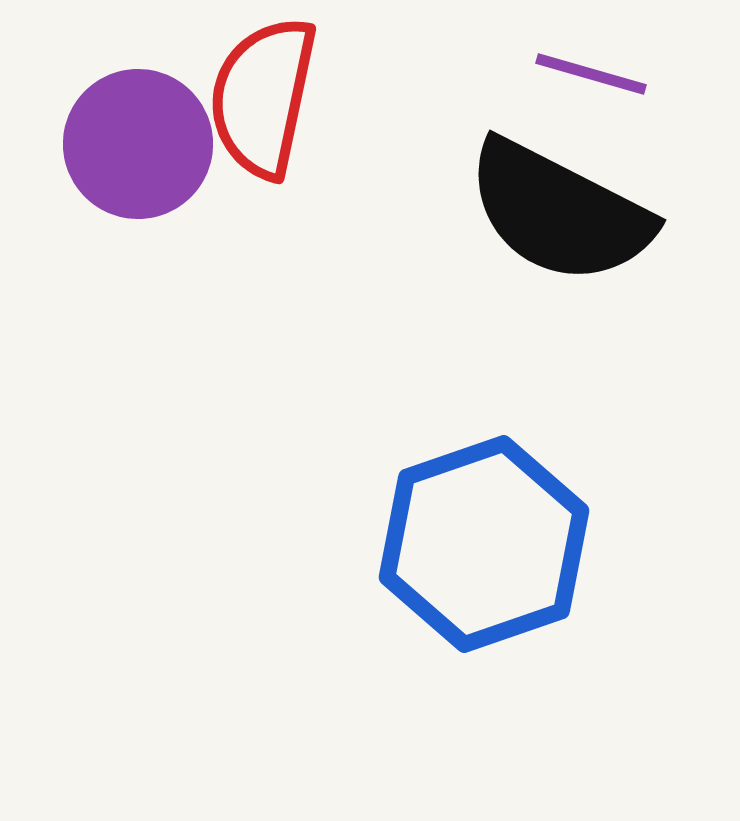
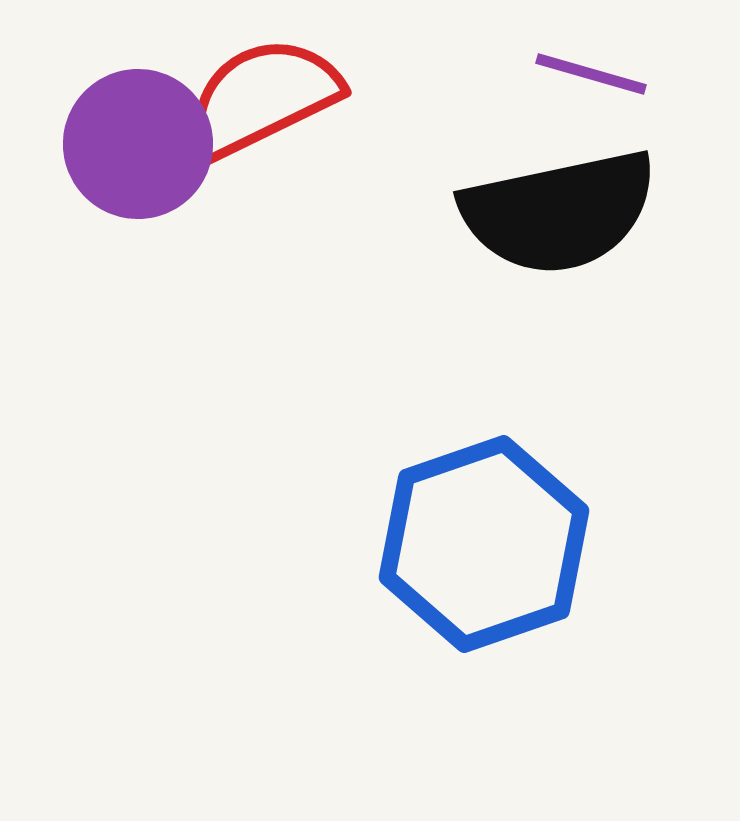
red semicircle: rotated 52 degrees clockwise
black semicircle: rotated 39 degrees counterclockwise
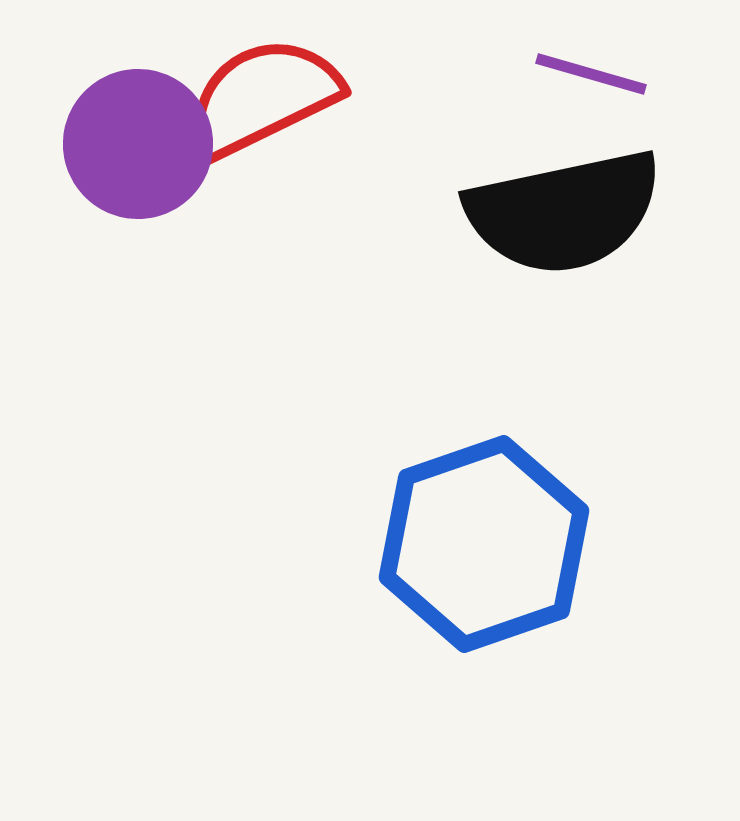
black semicircle: moved 5 px right
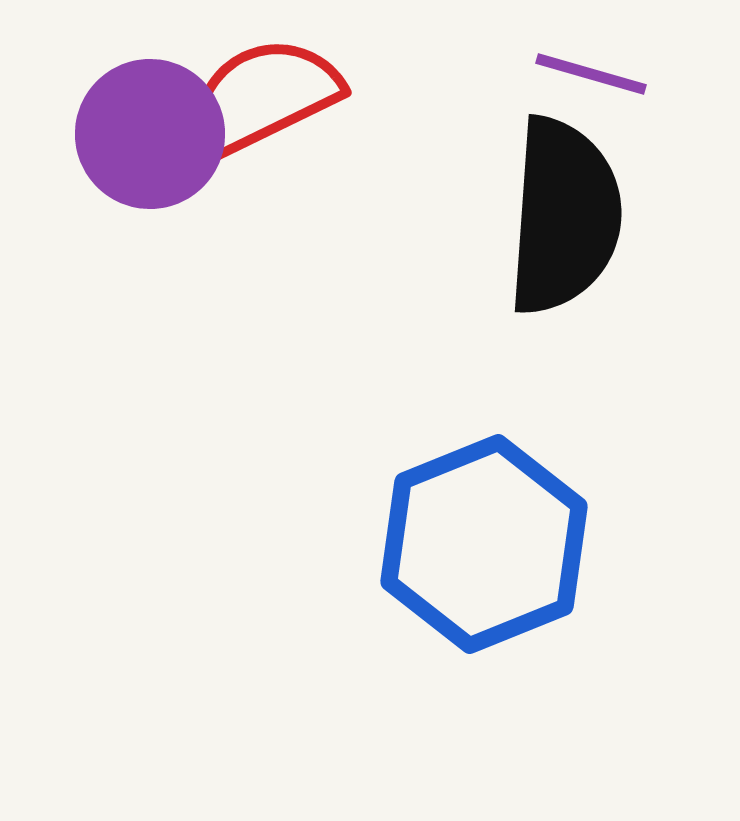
purple circle: moved 12 px right, 10 px up
black semicircle: moved 4 px down; rotated 74 degrees counterclockwise
blue hexagon: rotated 3 degrees counterclockwise
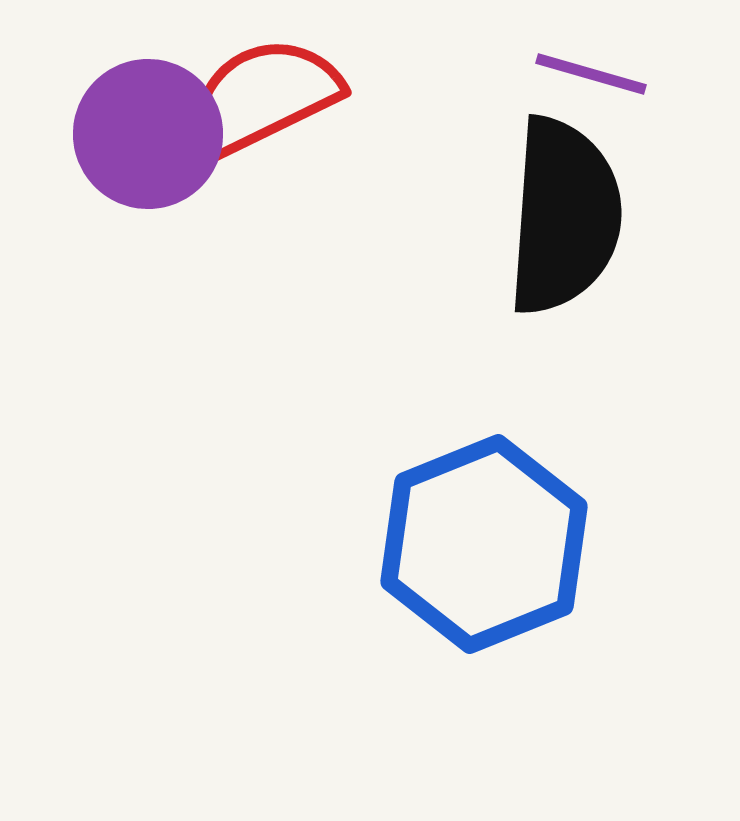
purple circle: moved 2 px left
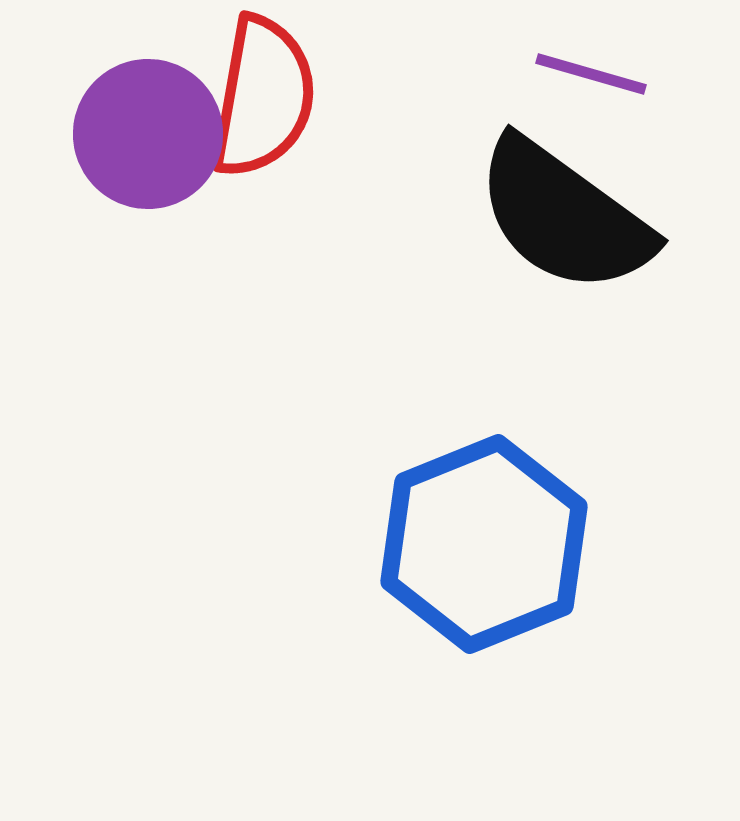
red semicircle: rotated 126 degrees clockwise
black semicircle: rotated 122 degrees clockwise
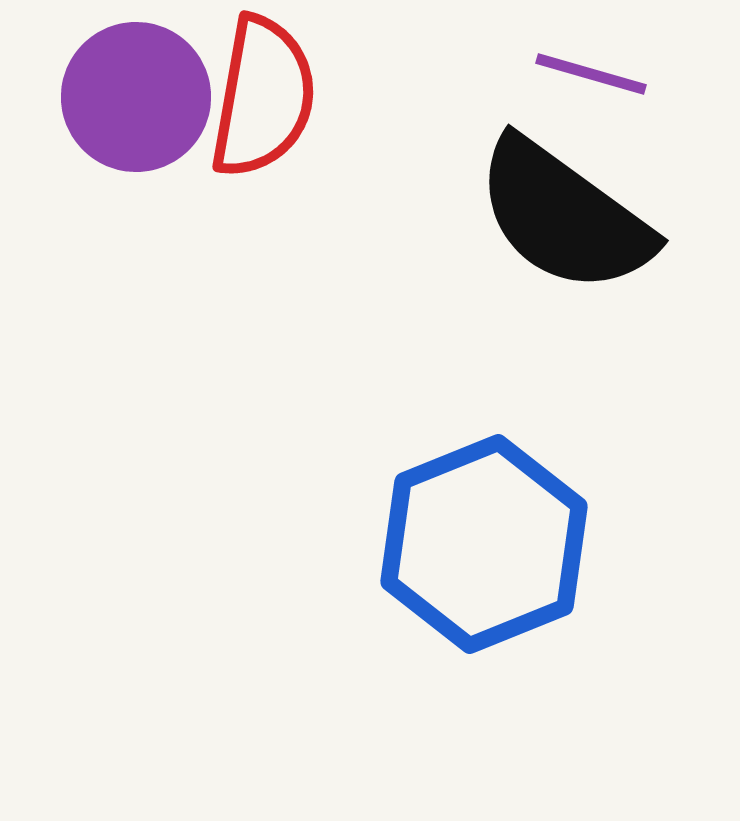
purple circle: moved 12 px left, 37 px up
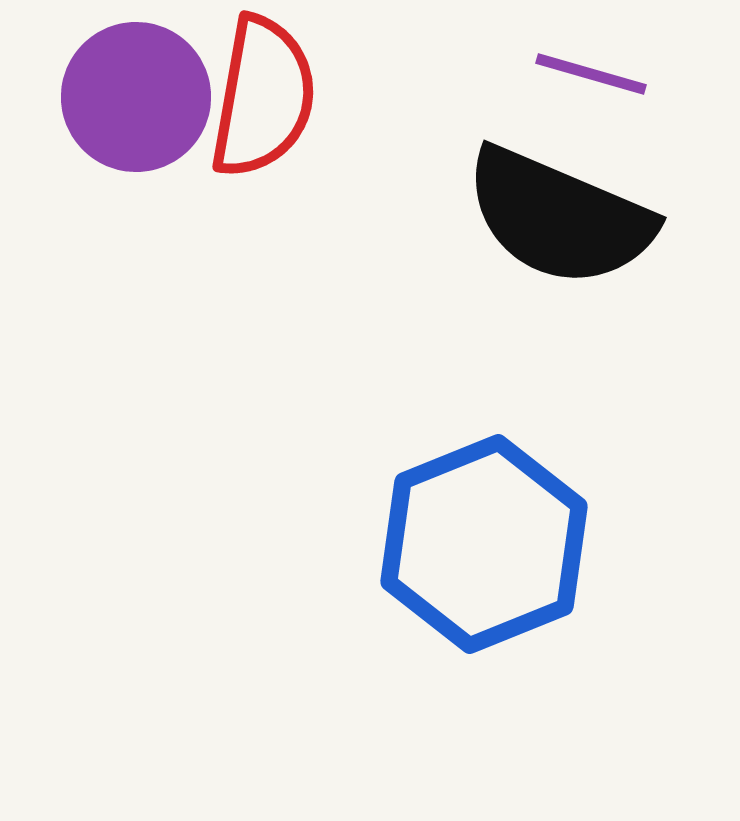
black semicircle: moved 5 px left, 1 px down; rotated 13 degrees counterclockwise
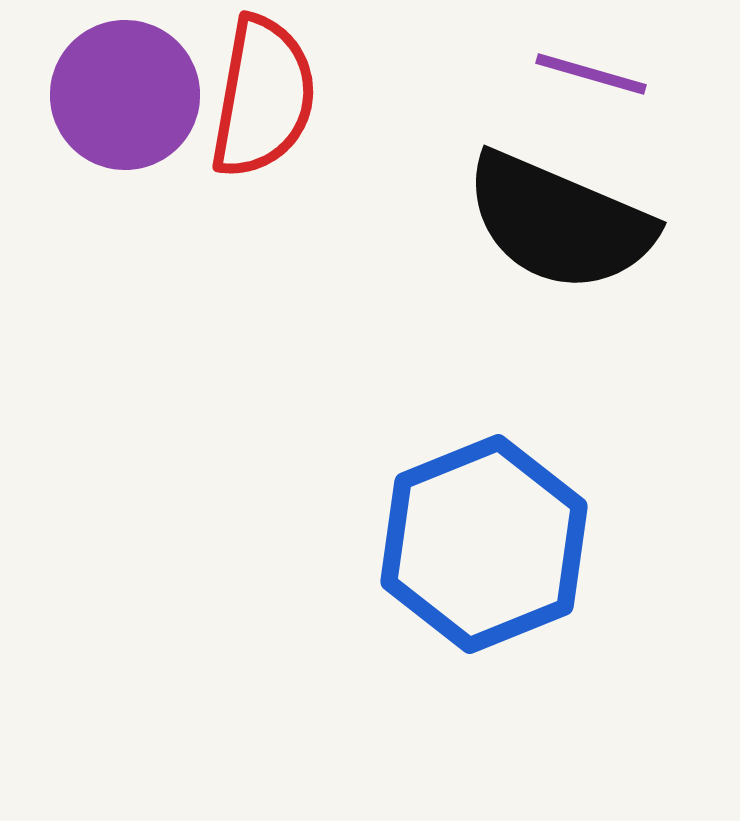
purple circle: moved 11 px left, 2 px up
black semicircle: moved 5 px down
